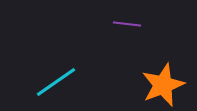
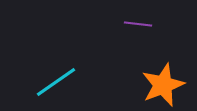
purple line: moved 11 px right
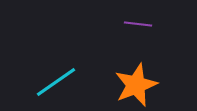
orange star: moved 27 px left
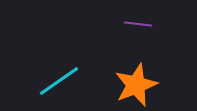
cyan line: moved 3 px right, 1 px up
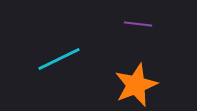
cyan line: moved 22 px up; rotated 9 degrees clockwise
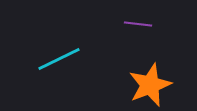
orange star: moved 14 px right
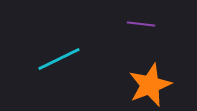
purple line: moved 3 px right
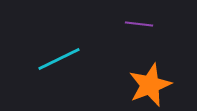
purple line: moved 2 px left
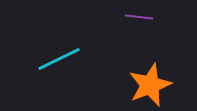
purple line: moved 7 px up
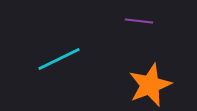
purple line: moved 4 px down
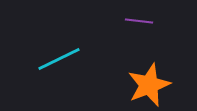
orange star: moved 1 px left
